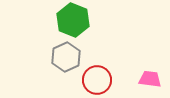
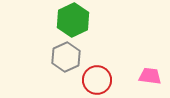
green hexagon: rotated 12 degrees clockwise
pink trapezoid: moved 3 px up
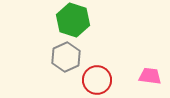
green hexagon: rotated 16 degrees counterclockwise
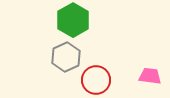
green hexagon: rotated 12 degrees clockwise
red circle: moved 1 px left
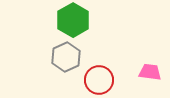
pink trapezoid: moved 4 px up
red circle: moved 3 px right
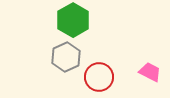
pink trapezoid: rotated 20 degrees clockwise
red circle: moved 3 px up
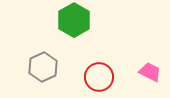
green hexagon: moved 1 px right
gray hexagon: moved 23 px left, 10 px down
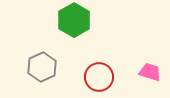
gray hexagon: moved 1 px left
pink trapezoid: rotated 10 degrees counterclockwise
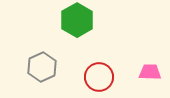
green hexagon: moved 3 px right
pink trapezoid: rotated 15 degrees counterclockwise
